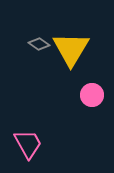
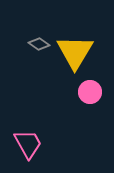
yellow triangle: moved 4 px right, 3 px down
pink circle: moved 2 px left, 3 px up
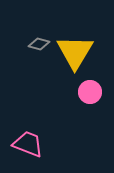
gray diamond: rotated 20 degrees counterclockwise
pink trapezoid: rotated 40 degrees counterclockwise
